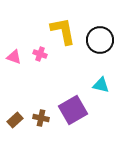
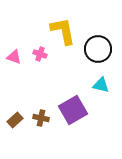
black circle: moved 2 px left, 9 px down
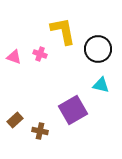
brown cross: moved 1 px left, 13 px down
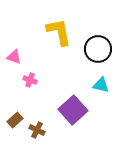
yellow L-shape: moved 4 px left, 1 px down
pink cross: moved 10 px left, 26 px down
purple square: rotated 12 degrees counterclockwise
brown cross: moved 3 px left, 1 px up; rotated 14 degrees clockwise
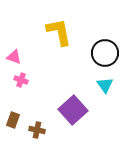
black circle: moved 7 px right, 4 px down
pink cross: moved 9 px left
cyan triangle: moved 4 px right; rotated 42 degrees clockwise
brown rectangle: moved 2 px left; rotated 28 degrees counterclockwise
brown cross: rotated 14 degrees counterclockwise
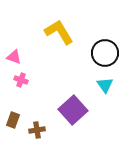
yellow L-shape: rotated 20 degrees counterclockwise
brown cross: rotated 21 degrees counterclockwise
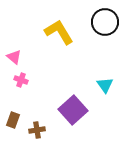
black circle: moved 31 px up
pink triangle: rotated 21 degrees clockwise
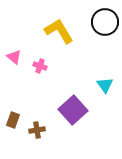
yellow L-shape: moved 1 px up
pink cross: moved 19 px right, 14 px up
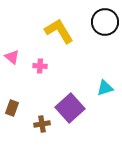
pink triangle: moved 2 px left
pink cross: rotated 16 degrees counterclockwise
cyan triangle: moved 3 px down; rotated 48 degrees clockwise
purple square: moved 3 px left, 2 px up
brown rectangle: moved 1 px left, 12 px up
brown cross: moved 5 px right, 6 px up
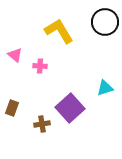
pink triangle: moved 3 px right, 2 px up
